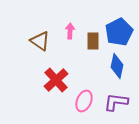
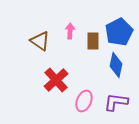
blue diamond: moved 1 px left, 1 px up
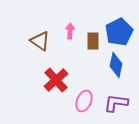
purple L-shape: moved 1 px down
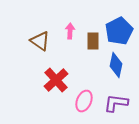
blue pentagon: moved 1 px up
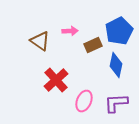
pink arrow: rotated 84 degrees clockwise
brown rectangle: moved 4 px down; rotated 66 degrees clockwise
purple L-shape: rotated 10 degrees counterclockwise
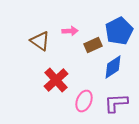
blue diamond: moved 3 px left, 2 px down; rotated 45 degrees clockwise
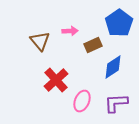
blue pentagon: moved 8 px up; rotated 8 degrees counterclockwise
brown triangle: rotated 15 degrees clockwise
pink ellipse: moved 2 px left
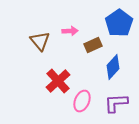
blue diamond: rotated 15 degrees counterclockwise
red cross: moved 2 px right, 1 px down
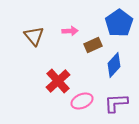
brown triangle: moved 6 px left, 5 px up
blue diamond: moved 1 px right, 2 px up
pink ellipse: rotated 45 degrees clockwise
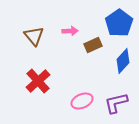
blue diamond: moved 9 px right, 4 px up
red cross: moved 20 px left
purple L-shape: rotated 10 degrees counterclockwise
